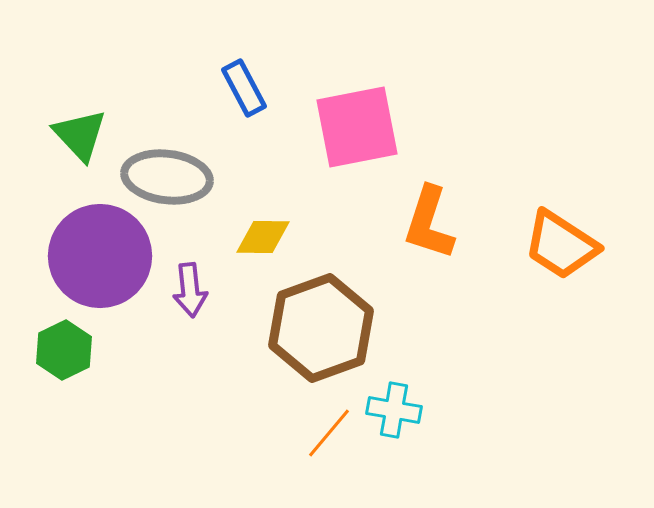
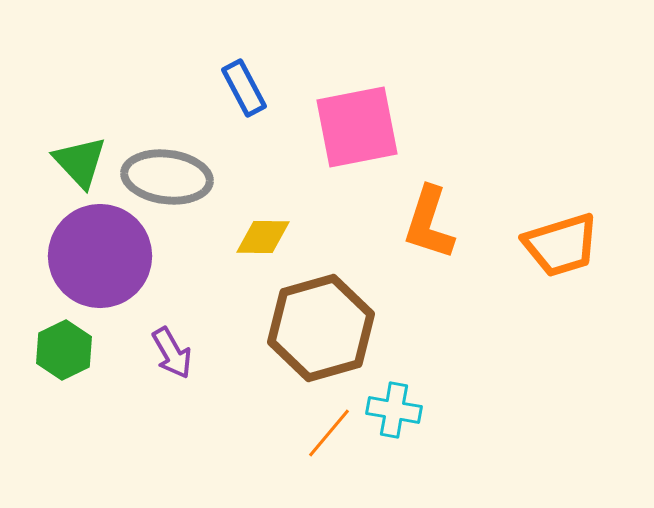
green triangle: moved 27 px down
orange trapezoid: rotated 50 degrees counterclockwise
purple arrow: moved 18 px left, 63 px down; rotated 24 degrees counterclockwise
brown hexagon: rotated 4 degrees clockwise
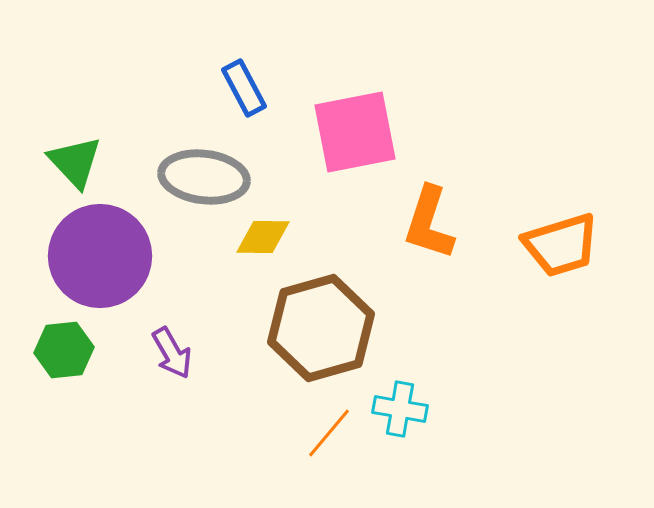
pink square: moved 2 px left, 5 px down
green triangle: moved 5 px left
gray ellipse: moved 37 px right
green hexagon: rotated 20 degrees clockwise
cyan cross: moved 6 px right, 1 px up
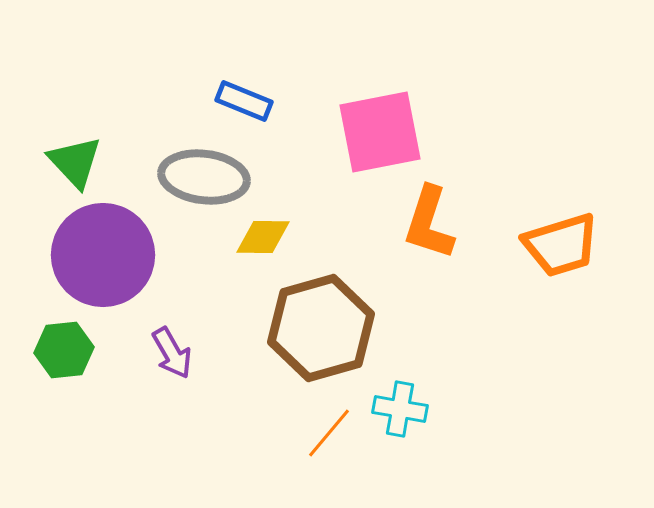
blue rectangle: moved 13 px down; rotated 40 degrees counterclockwise
pink square: moved 25 px right
purple circle: moved 3 px right, 1 px up
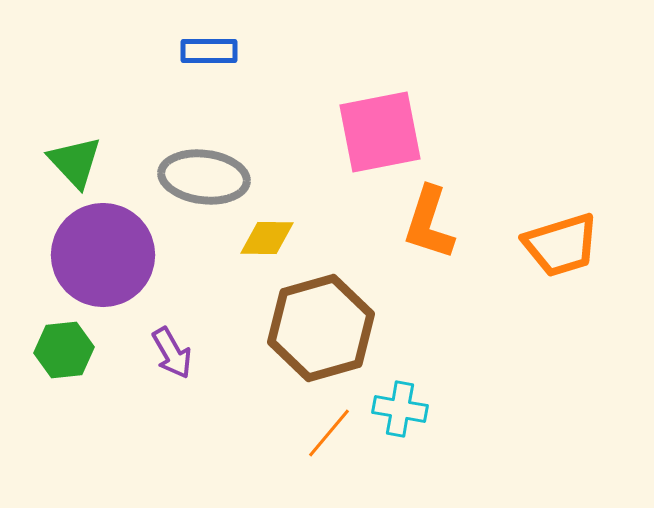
blue rectangle: moved 35 px left, 50 px up; rotated 22 degrees counterclockwise
yellow diamond: moved 4 px right, 1 px down
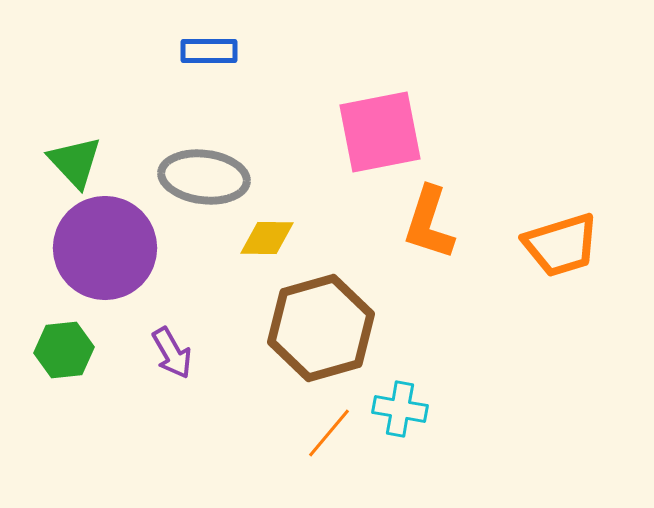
purple circle: moved 2 px right, 7 px up
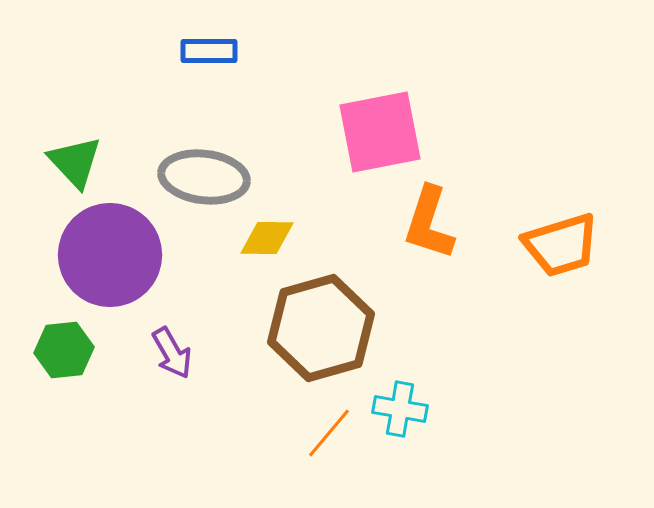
purple circle: moved 5 px right, 7 px down
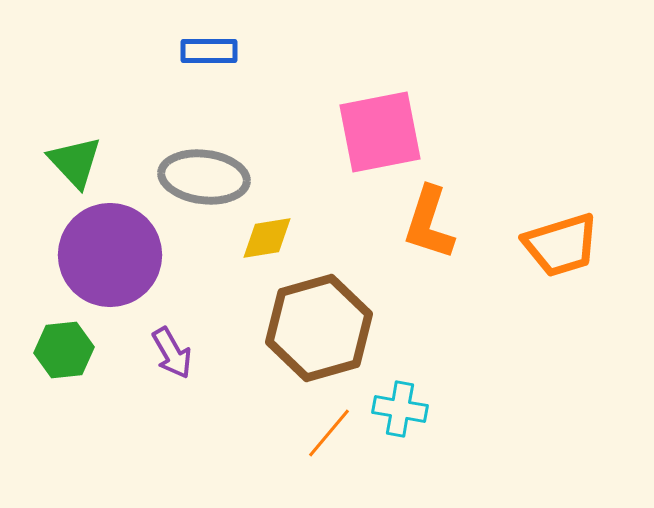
yellow diamond: rotated 10 degrees counterclockwise
brown hexagon: moved 2 px left
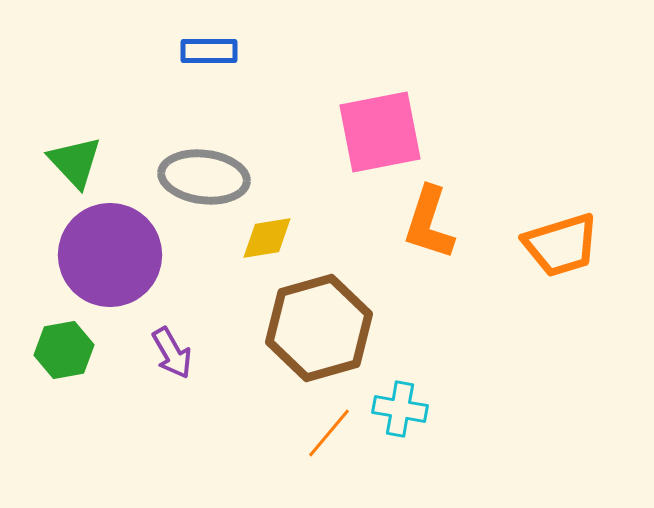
green hexagon: rotated 4 degrees counterclockwise
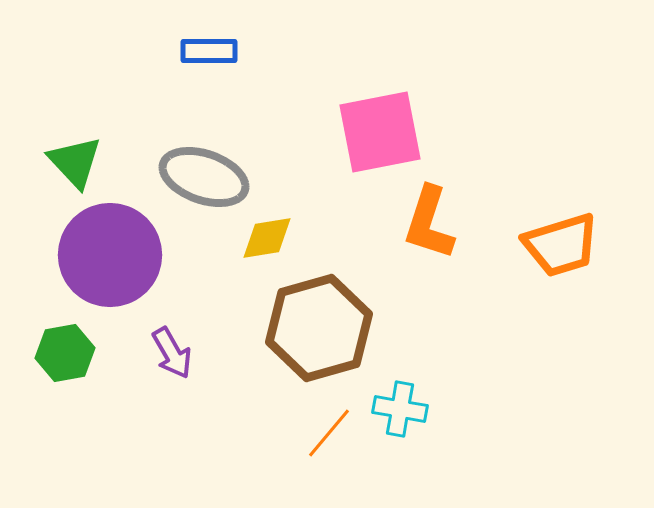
gray ellipse: rotated 12 degrees clockwise
green hexagon: moved 1 px right, 3 px down
